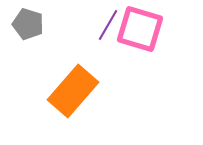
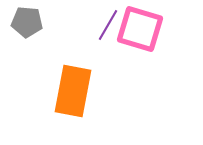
gray pentagon: moved 1 px left, 2 px up; rotated 12 degrees counterclockwise
orange rectangle: rotated 30 degrees counterclockwise
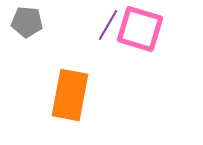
orange rectangle: moved 3 px left, 4 px down
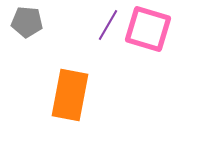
pink square: moved 8 px right
